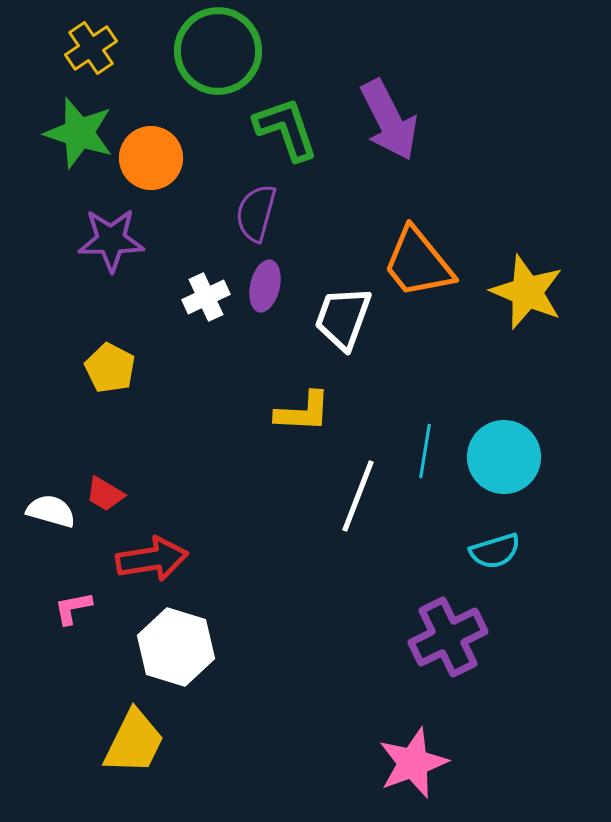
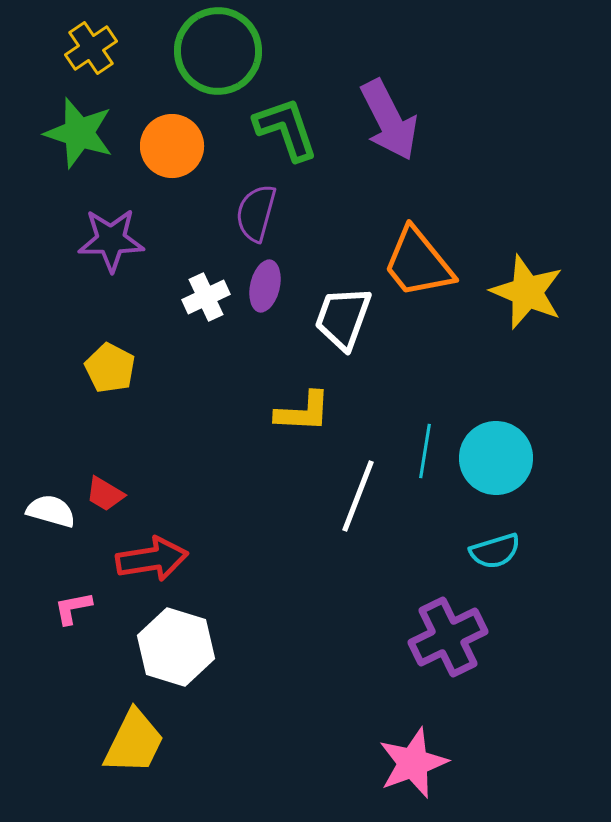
orange circle: moved 21 px right, 12 px up
cyan circle: moved 8 px left, 1 px down
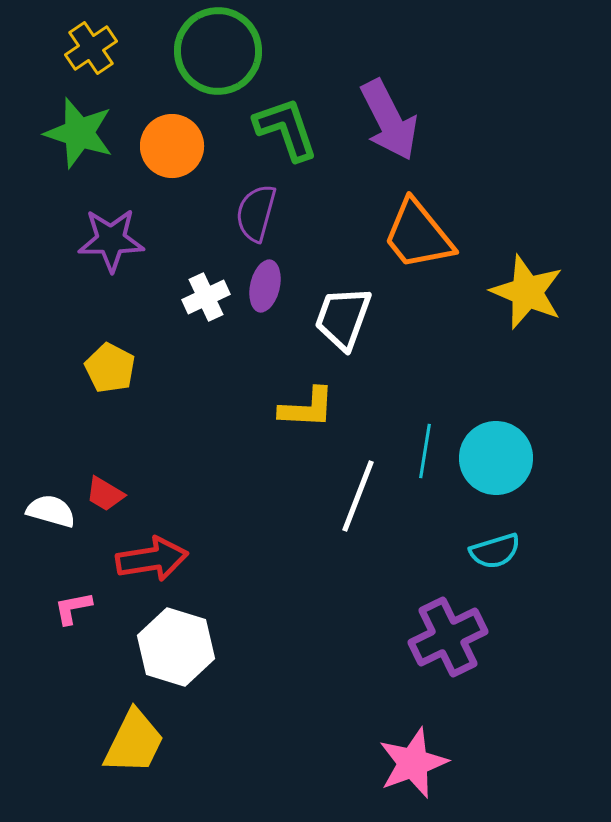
orange trapezoid: moved 28 px up
yellow L-shape: moved 4 px right, 4 px up
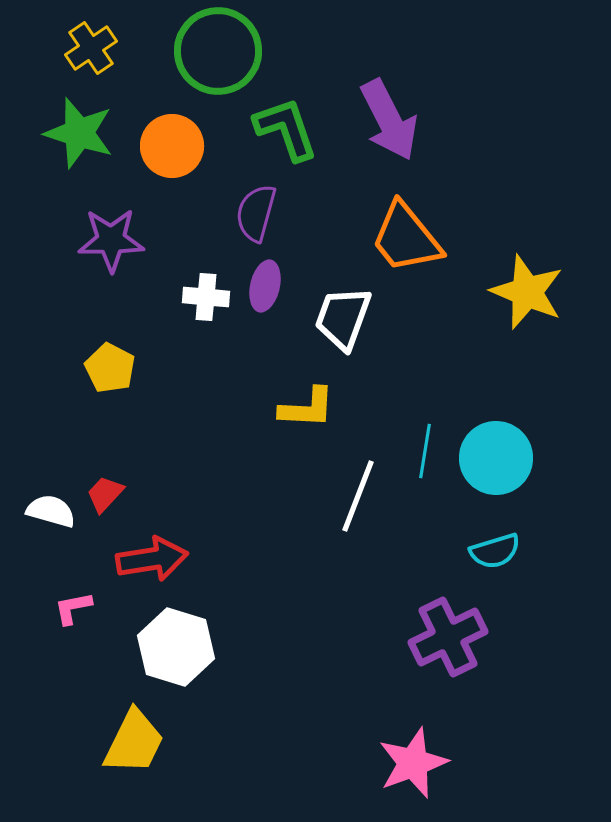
orange trapezoid: moved 12 px left, 3 px down
white cross: rotated 30 degrees clockwise
red trapezoid: rotated 102 degrees clockwise
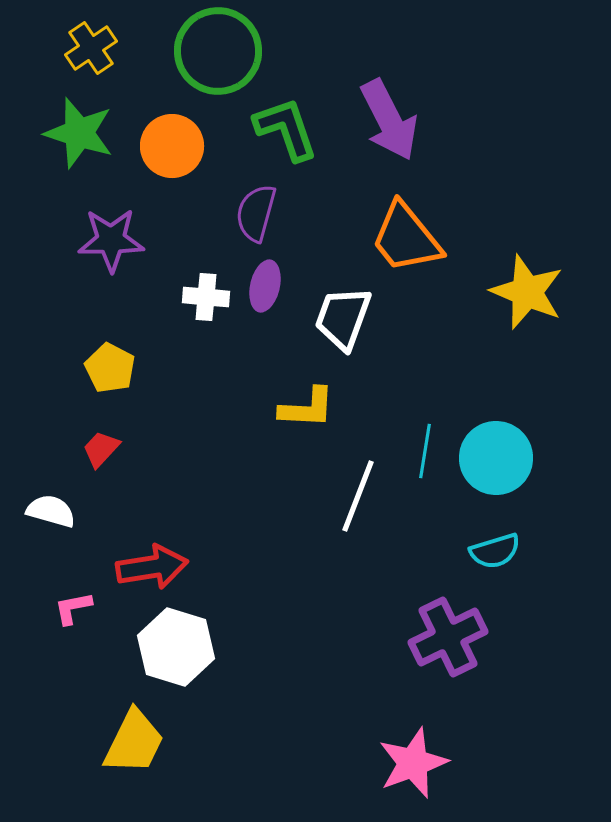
red trapezoid: moved 4 px left, 45 px up
red arrow: moved 8 px down
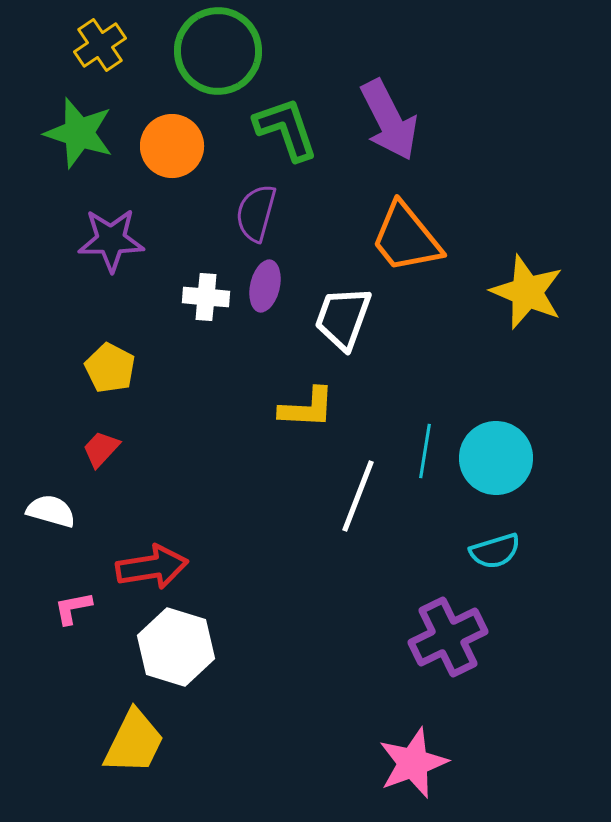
yellow cross: moved 9 px right, 3 px up
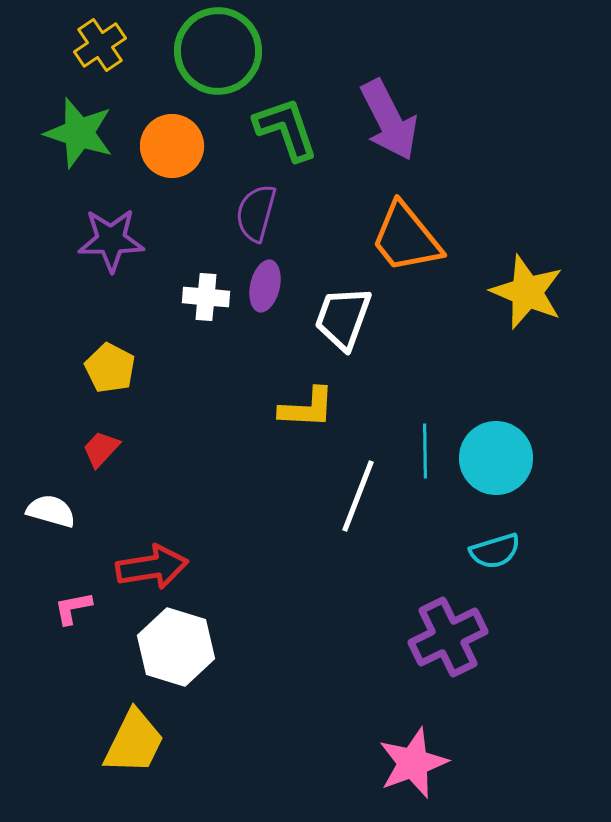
cyan line: rotated 10 degrees counterclockwise
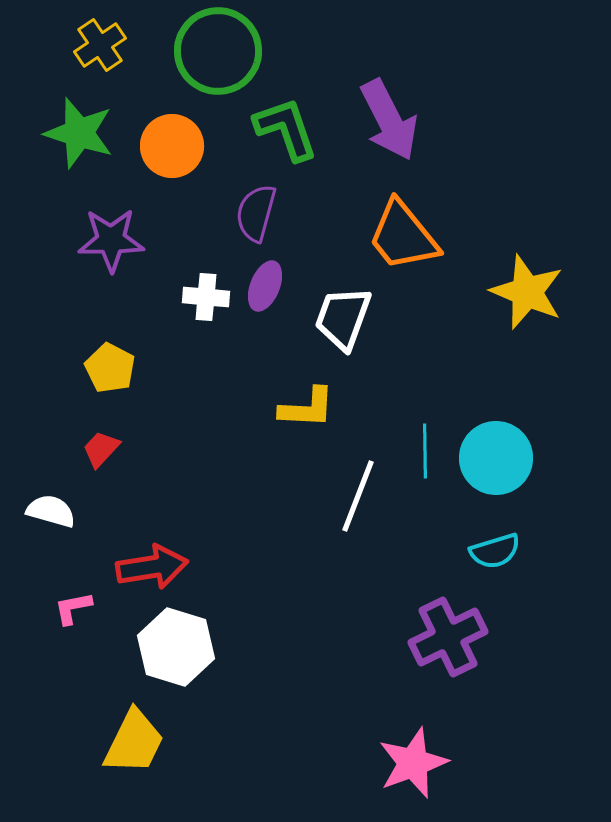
orange trapezoid: moved 3 px left, 2 px up
purple ellipse: rotated 9 degrees clockwise
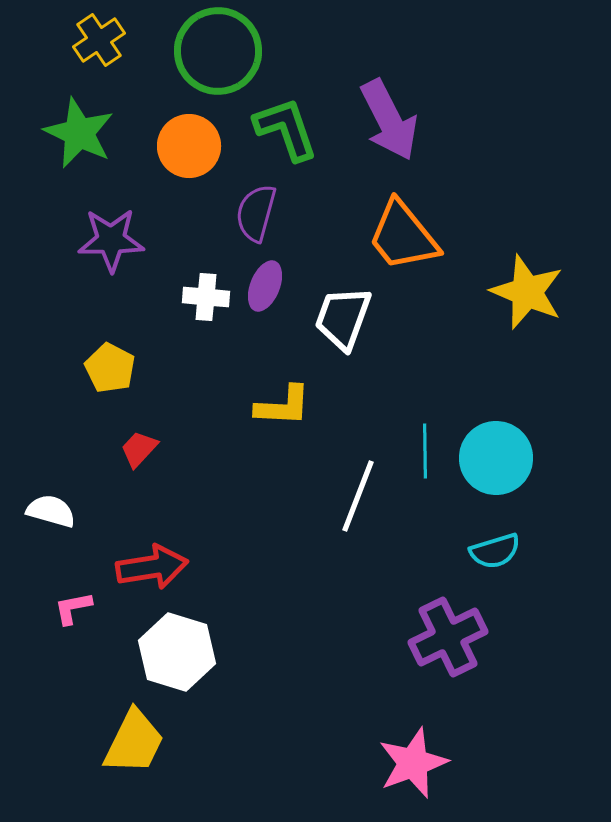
yellow cross: moved 1 px left, 5 px up
green star: rotated 8 degrees clockwise
orange circle: moved 17 px right
yellow L-shape: moved 24 px left, 2 px up
red trapezoid: moved 38 px right
white hexagon: moved 1 px right, 5 px down
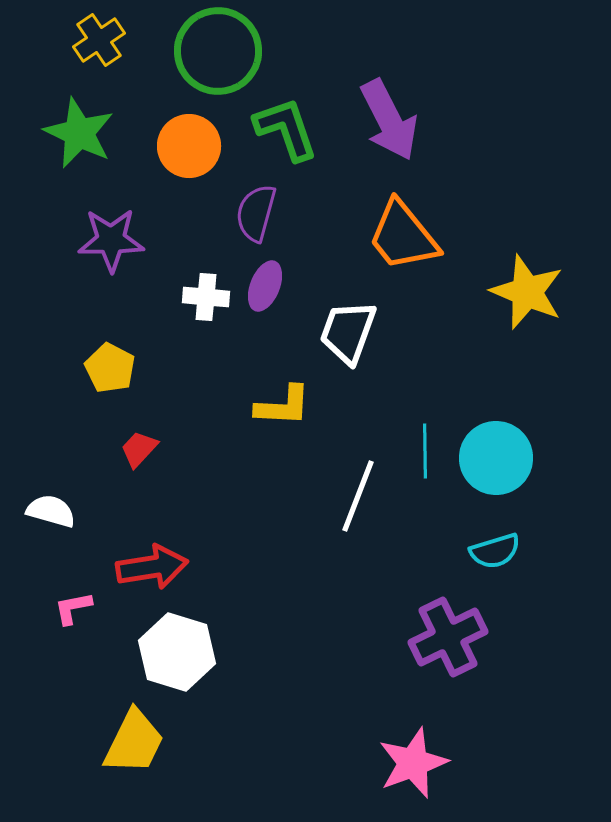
white trapezoid: moved 5 px right, 14 px down
